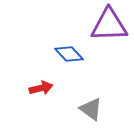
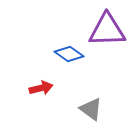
purple triangle: moved 2 px left, 5 px down
blue diamond: rotated 12 degrees counterclockwise
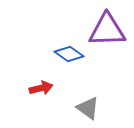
gray triangle: moved 3 px left, 1 px up
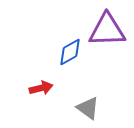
blue diamond: moved 1 px right, 2 px up; rotated 64 degrees counterclockwise
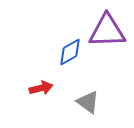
purple triangle: moved 1 px down
gray triangle: moved 6 px up
